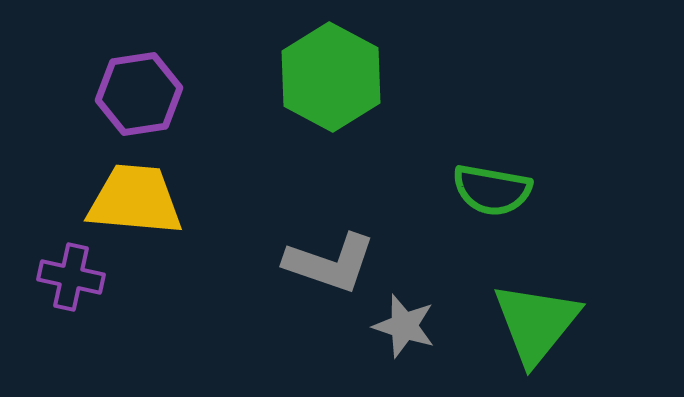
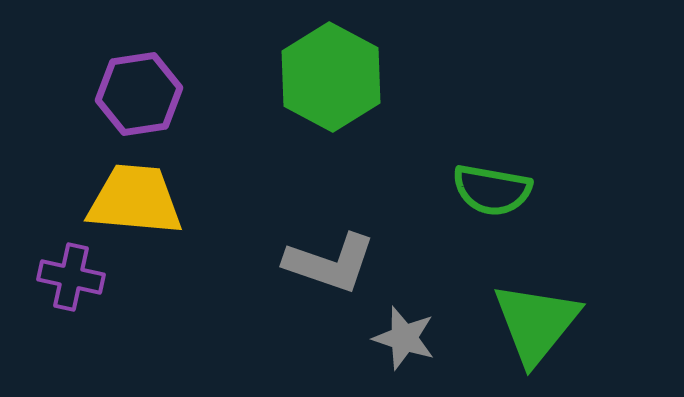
gray star: moved 12 px down
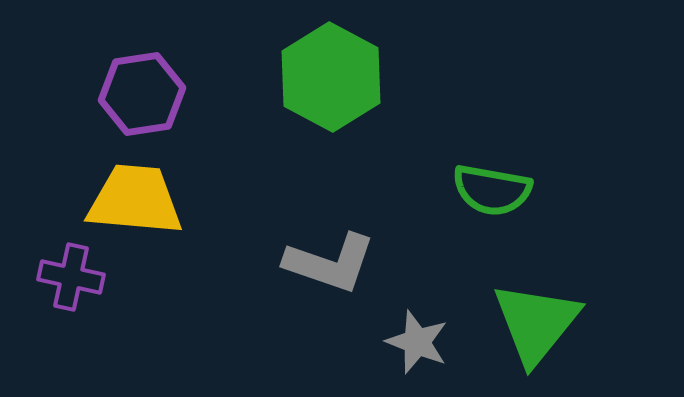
purple hexagon: moved 3 px right
gray star: moved 13 px right, 4 px down; rotated 4 degrees clockwise
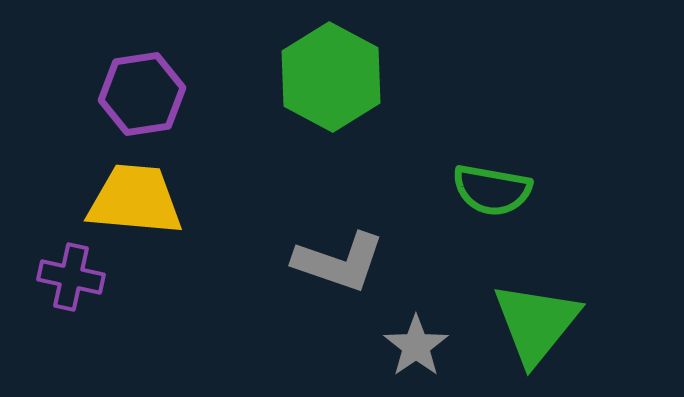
gray L-shape: moved 9 px right, 1 px up
gray star: moved 1 px left, 4 px down; rotated 16 degrees clockwise
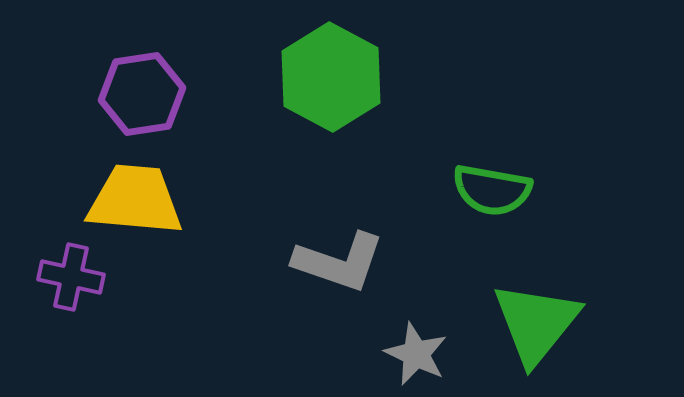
gray star: moved 8 px down; rotated 12 degrees counterclockwise
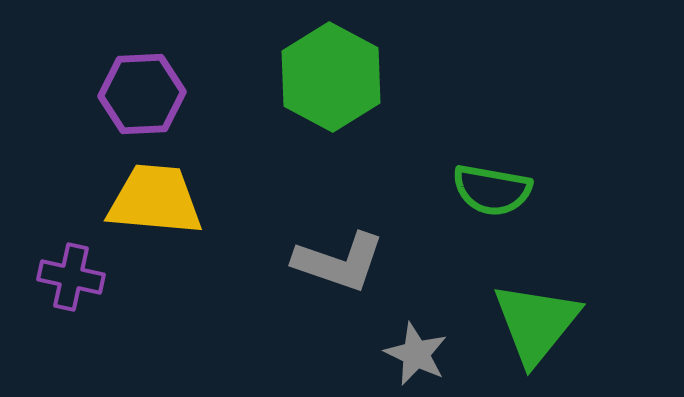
purple hexagon: rotated 6 degrees clockwise
yellow trapezoid: moved 20 px right
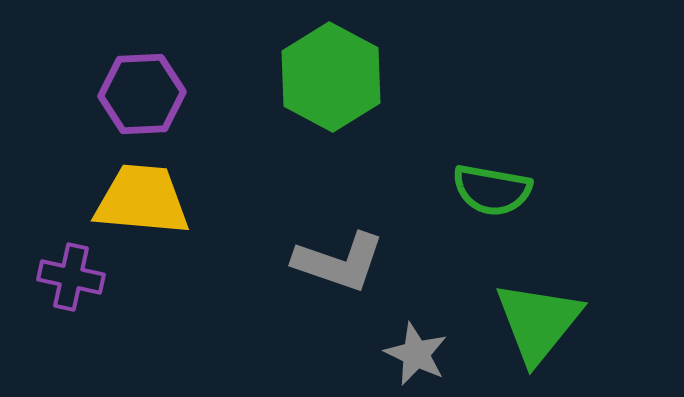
yellow trapezoid: moved 13 px left
green triangle: moved 2 px right, 1 px up
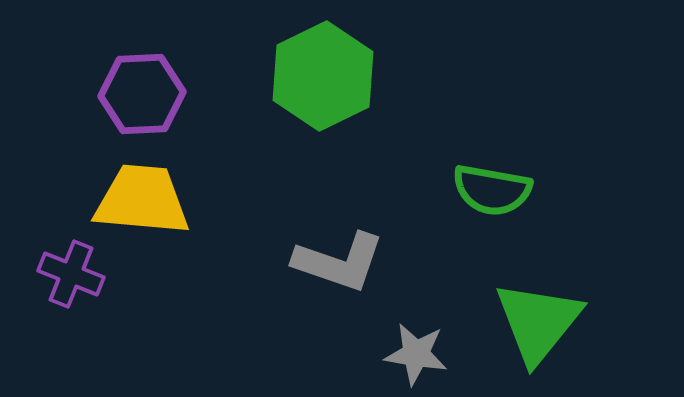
green hexagon: moved 8 px left, 1 px up; rotated 6 degrees clockwise
purple cross: moved 3 px up; rotated 10 degrees clockwise
gray star: rotated 16 degrees counterclockwise
